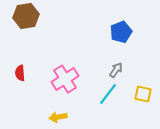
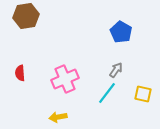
blue pentagon: rotated 20 degrees counterclockwise
pink cross: rotated 8 degrees clockwise
cyan line: moved 1 px left, 1 px up
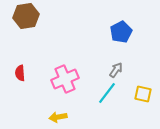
blue pentagon: rotated 15 degrees clockwise
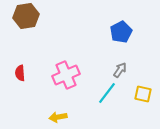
gray arrow: moved 4 px right
pink cross: moved 1 px right, 4 px up
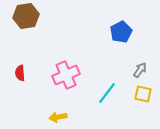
gray arrow: moved 20 px right
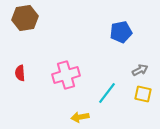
brown hexagon: moved 1 px left, 2 px down
blue pentagon: rotated 15 degrees clockwise
gray arrow: rotated 28 degrees clockwise
pink cross: rotated 8 degrees clockwise
yellow arrow: moved 22 px right
